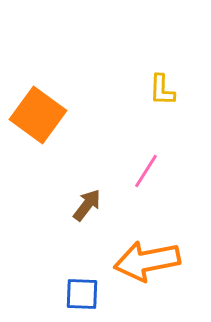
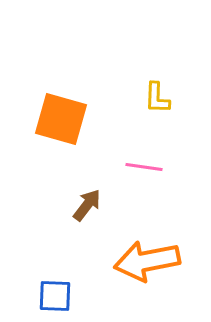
yellow L-shape: moved 5 px left, 8 px down
orange square: moved 23 px right, 4 px down; rotated 20 degrees counterclockwise
pink line: moved 2 px left, 4 px up; rotated 66 degrees clockwise
blue square: moved 27 px left, 2 px down
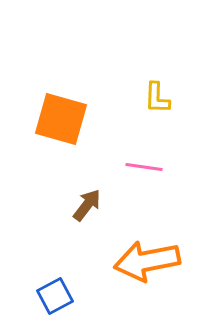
blue square: rotated 30 degrees counterclockwise
